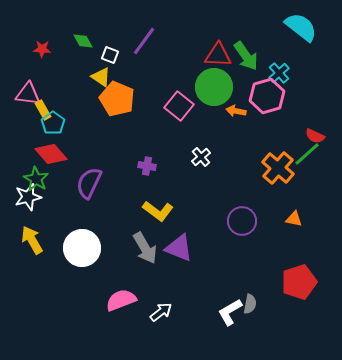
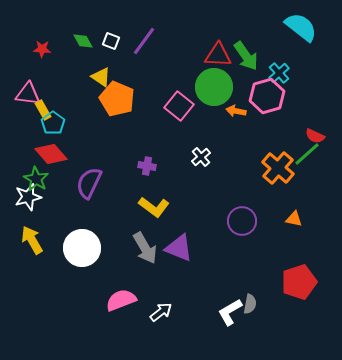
white square: moved 1 px right, 14 px up
yellow L-shape: moved 4 px left, 4 px up
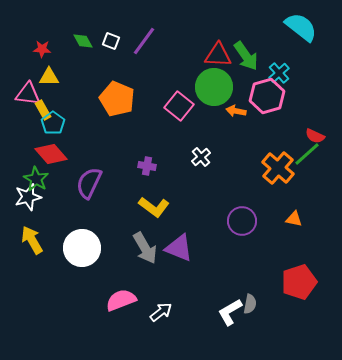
yellow triangle: moved 52 px left; rotated 35 degrees counterclockwise
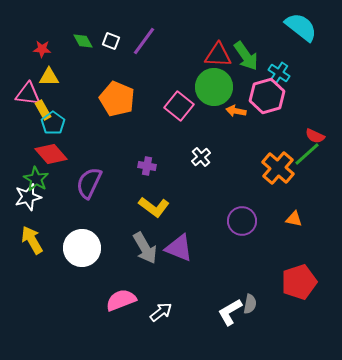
cyan cross: rotated 15 degrees counterclockwise
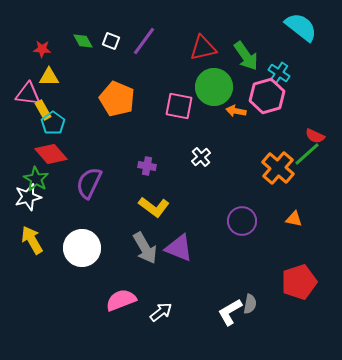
red triangle: moved 15 px left, 7 px up; rotated 16 degrees counterclockwise
pink square: rotated 28 degrees counterclockwise
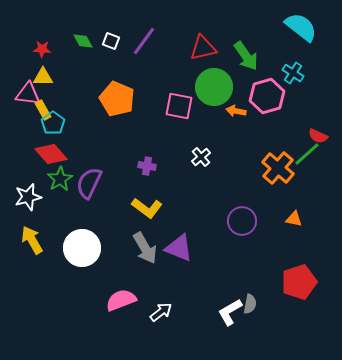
cyan cross: moved 14 px right
yellow triangle: moved 6 px left
red semicircle: moved 3 px right
green star: moved 24 px right; rotated 10 degrees clockwise
yellow L-shape: moved 7 px left, 1 px down
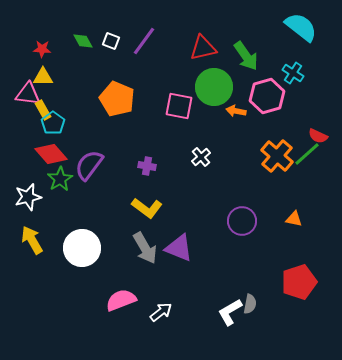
orange cross: moved 1 px left, 12 px up
purple semicircle: moved 18 px up; rotated 12 degrees clockwise
